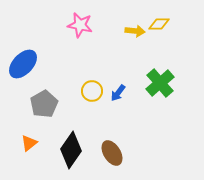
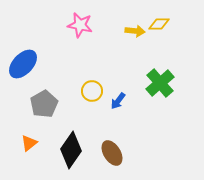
blue arrow: moved 8 px down
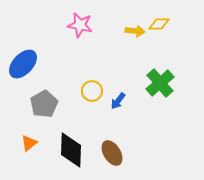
black diamond: rotated 33 degrees counterclockwise
